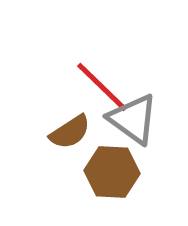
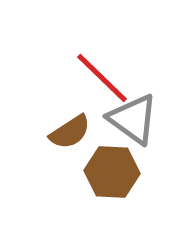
red line: moved 9 px up
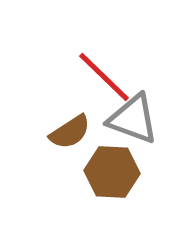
red line: moved 2 px right, 1 px up
gray triangle: rotated 16 degrees counterclockwise
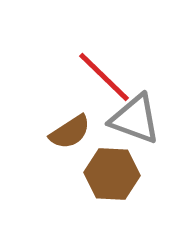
gray triangle: moved 2 px right
brown hexagon: moved 2 px down
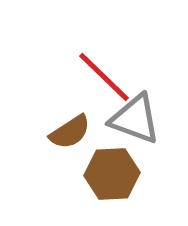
brown hexagon: rotated 6 degrees counterclockwise
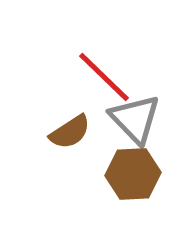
gray triangle: rotated 26 degrees clockwise
brown hexagon: moved 21 px right
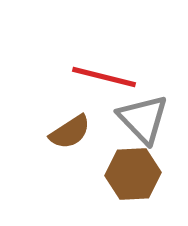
red line: rotated 30 degrees counterclockwise
gray triangle: moved 8 px right
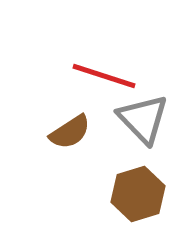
red line: moved 1 px up; rotated 4 degrees clockwise
brown hexagon: moved 5 px right, 20 px down; rotated 14 degrees counterclockwise
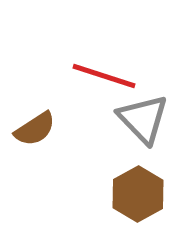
brown semicircle: moved 35 px left, 3 px up
brown hexagon: rotated 12 degrees counterclockwise
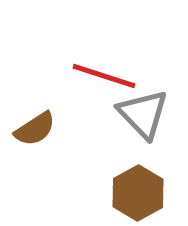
gray triangle: moved 5 px up
brown hexagon: moved 1 px up
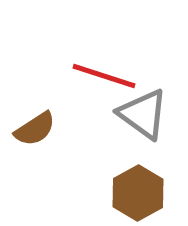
gray triangle: rotated 10 degrees counterclockwise
